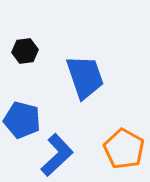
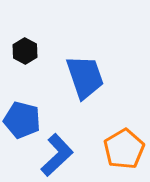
black hexagon: rotated 25 degrees counterclockwise
orange pentagon: rotated 12 degrees clockwise
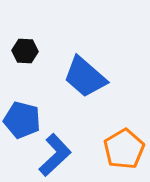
black hexagon: rotated 25 degrees counterclockwise
blue trapezoid: rotated 150 degrees clockwise
blue L-shape: moved 2 px left
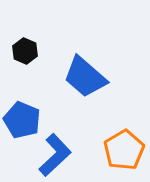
black hexagon: rotated 20 degrees clockwise
blue pentagon: rotated 9 degrees clockwise
orange pentagon: moved 1 px down
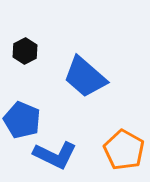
black hexagon: rotated 10 degrees clockwise
orange pentagon: rotated 12 degrees counterclockwise
blue L-shape: rotated 69 degrees clockwise
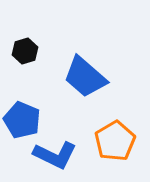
black hexagon: rotated 10 degrees clockwise
orange pentagon: moved 9 px left, 9 px up; rotated 12 degrees clockwise
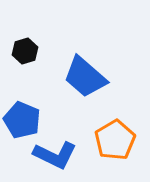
orange pentagon: moved 1 px up
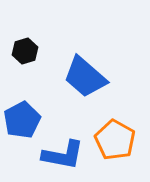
blue pentagon: rotated 21 degrees clockwise
orange pentagon: rotated 12 degrees counterclockwise
blue L-shape: moved 8 px right; rotated 15 degrees counterclockwise
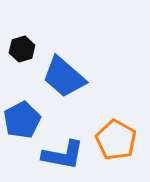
black hexagon: moved 3 px left, 2 px up
blue trapezoid: moved 21 px left
orange pentagon: moved 1 px right
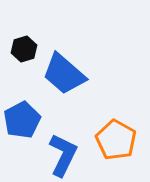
black hexagon: moved 2 px right
blue trapezoid: moved 3 px up
blue L-shape: rotated 75 degrees counterclockwise
